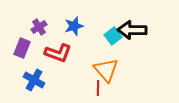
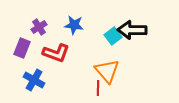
blue star: moved 1 px up; rotated 24 degrees clockwise
red L-shape: moved 2 px left
orange triangle: moved 1 px right, 1 px down
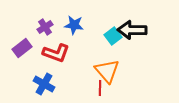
purple cross: moved 6 px right
purple rectangle: rotated 30 degrees clockwise
blue cross: moved 10 px right, 4 px down
red line: moved 2 px right
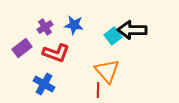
red line: moved 2 px left, 2 px down
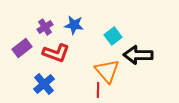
black arrow: moved 6 px right, 25 px down
blue cross: rotated 20 degrees clockwise
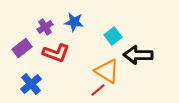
blue star: moved 3 px up
orange triangle: rotated 16 degrees counterclockwise
blue cross: moved 13 px left
red line: rotated 49 degrees clockwise
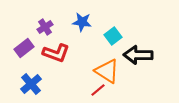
blue star: moved 8 px right
purple rectangle: moved 2 px right
